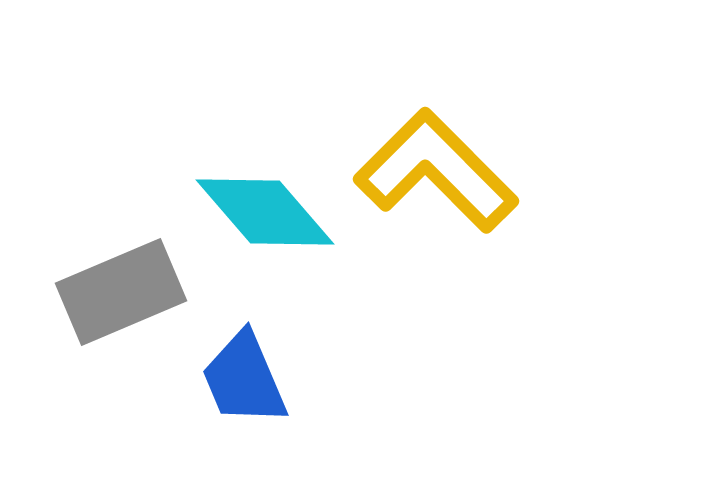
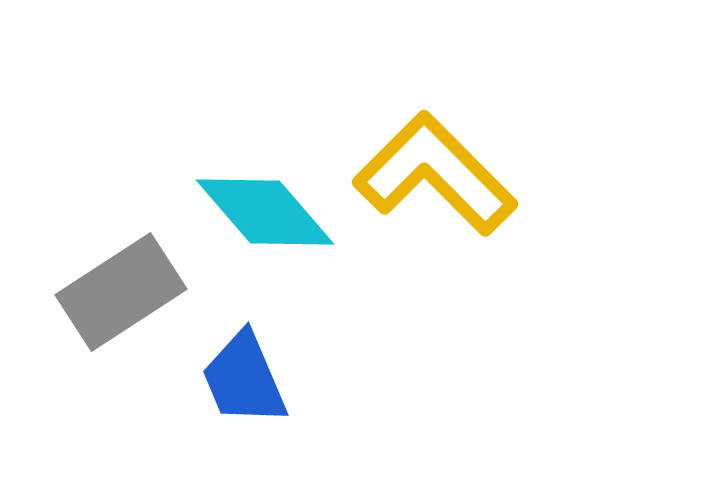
yellow L-shape: moved 1 px left, 3 px down
gray rectangle: rotated 10 degrees counterclockwise
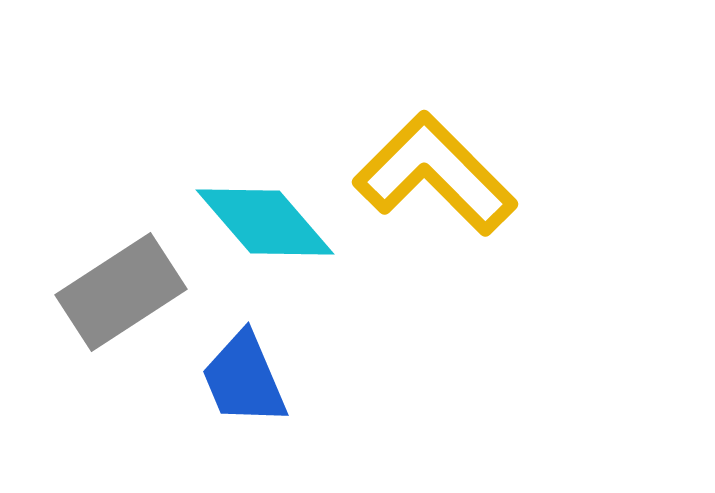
cyan diamond: moved 10 px down
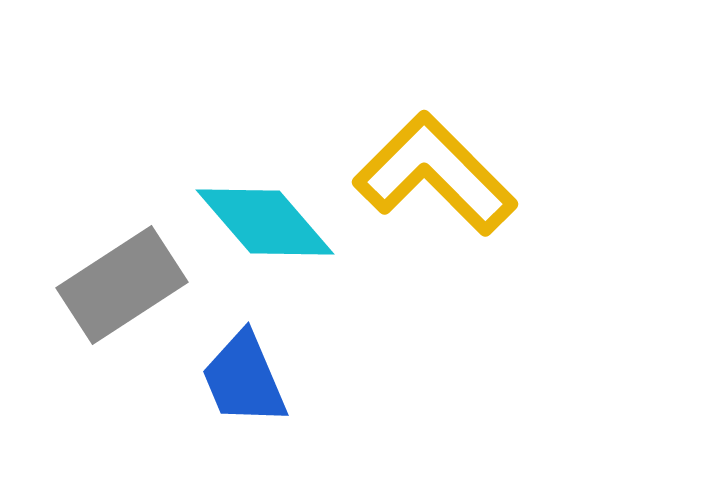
gray rectangle: moved 1 px right, 7 px up
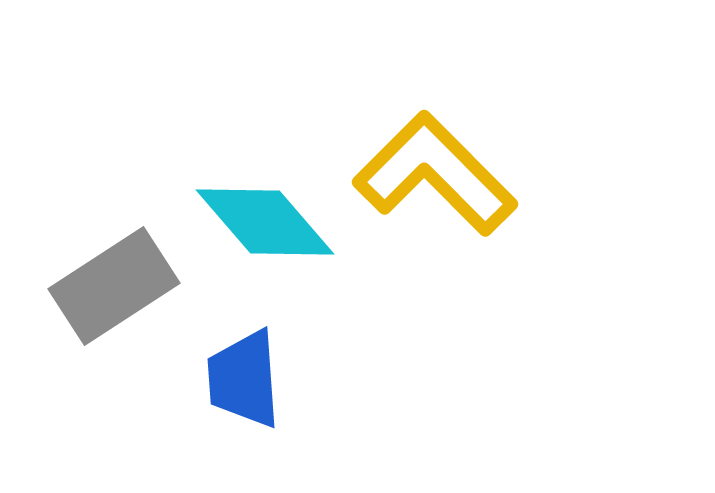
gray rectangle: moved 8 px left, 1 px down
blue trapezoid: rotated 19 degrees clockwise
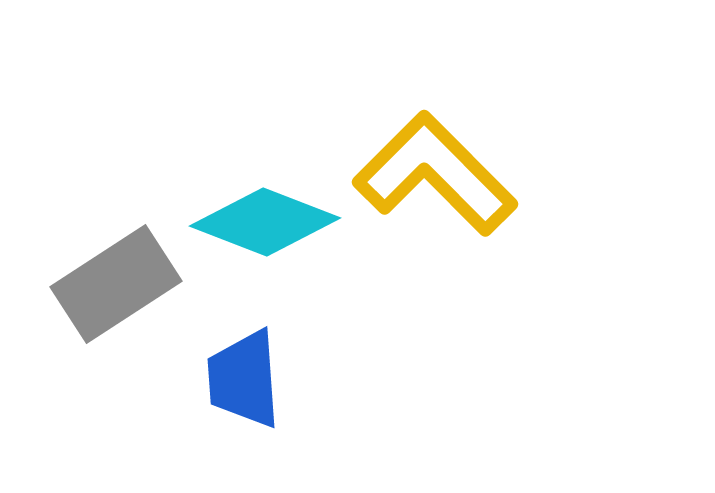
cyan diamond: rotated 28 degrees counterclockwise
gray rectangle: moved 2 px right, 2 px up
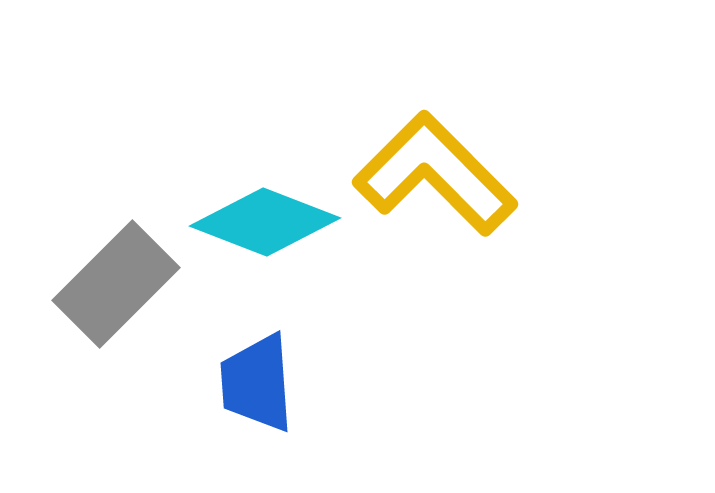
gray rectangle: rotated 12 degrees counterclockwise
blue trapezoid: moved 13 px right, 4 px down
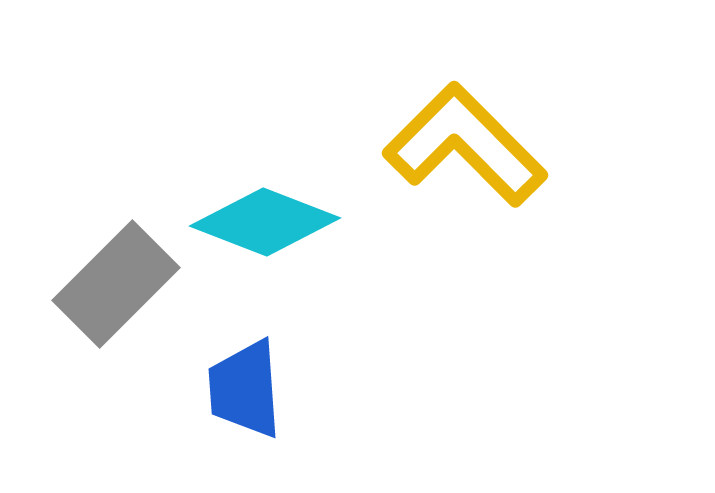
yellow L-shape: moved 30 px right, 29 px up
blue trapezoid: moved 12 px left, 6 px down
